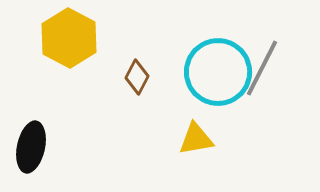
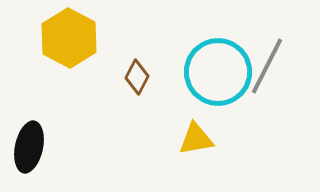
gray line: moved 5 px right, 2 px up
black ellipse: moved 2 px left
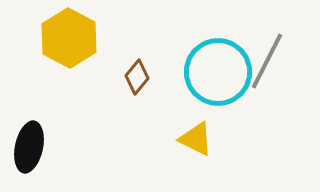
gray line: moved 5 px up
brown diamond: rotated 12 degrees clockwise
yellow triangle: rotated 36 degrees clockwise
